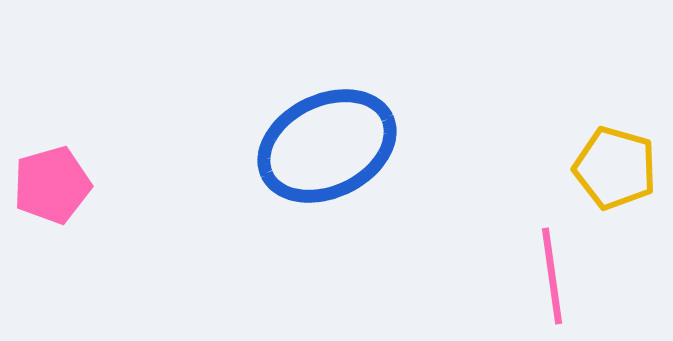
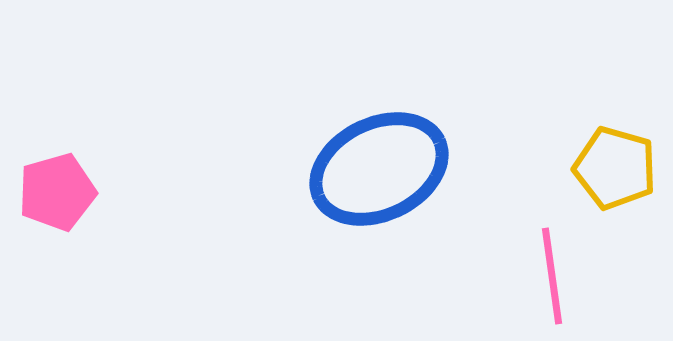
blue ellipse: moved 52 px right, 23 px down
pink pentagon: moved 5 px right, 7 px down
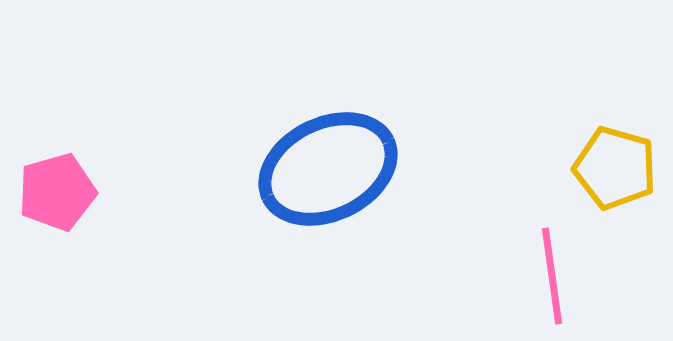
blue ellipse: moved 51 px left
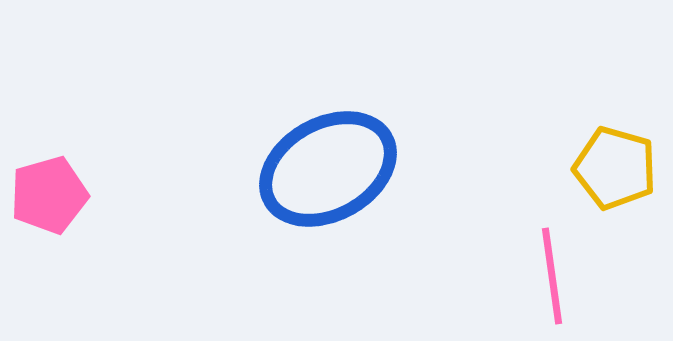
blue ellipse: rotated 3 degrees counterclockwise
pink pentagon: moved 8 px left, 3 px down
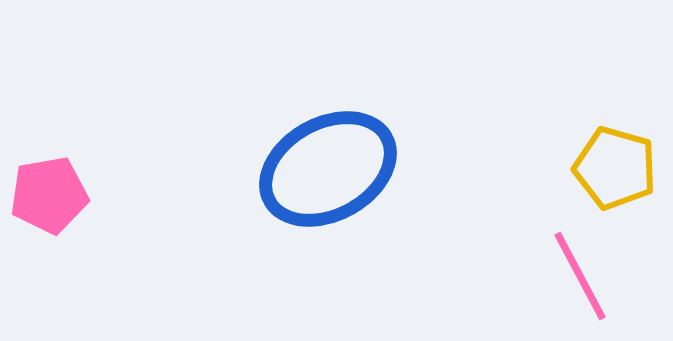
pink pentagon: rotated 6 degrees clockwise
pink line: moved 28 px right; rotated 20 degrees counterclockwise
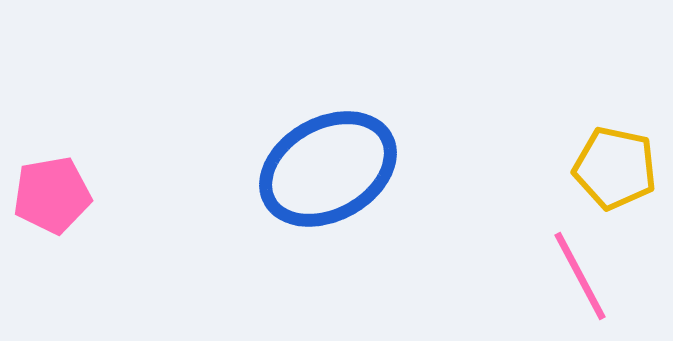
yellow pentagon: rotated 4 degrees counterclockwise
pink pentagon: moved 3 px right
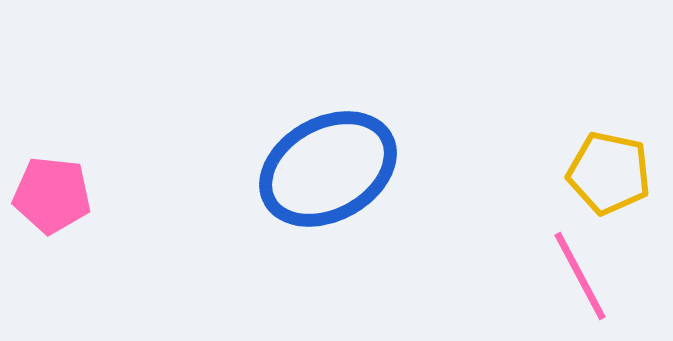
yellow pentagon: moved 6 px left, 5 px down
pink pentagon: rotated 16 degrees clockwise
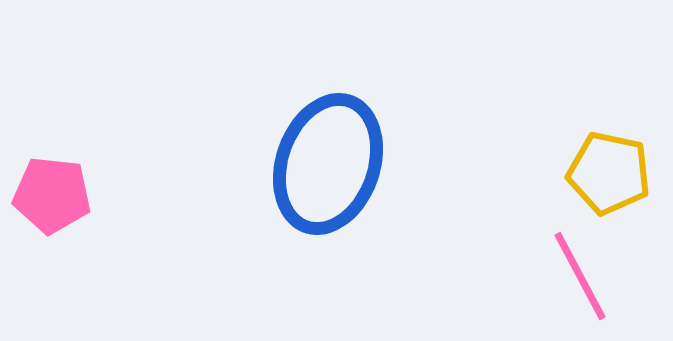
blue ellipse: moved 5 px up; rotated 42 degrees counterclockwise
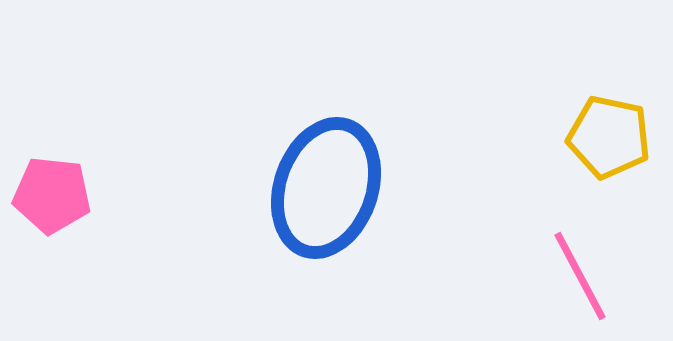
blue ellipse: moved 2 px left, 24 px down
yellow pentagon: moved 36 px up
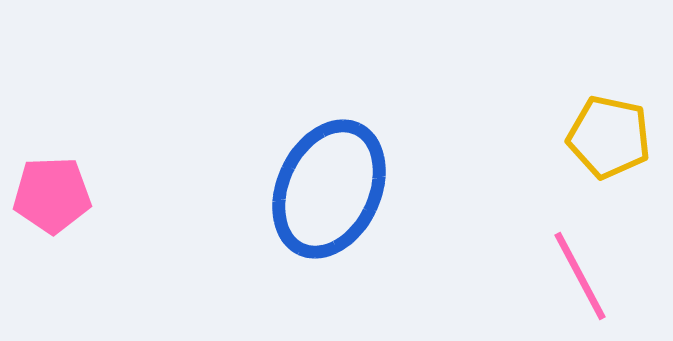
blue ellipse: moved 3 px right, 1 px down; rotated 6 degrees clockwise
pink pentagon: rotated 8 degrees counterclockwise
